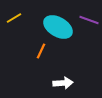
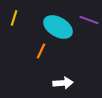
yellow line: rotated 42 degrees counterclockwise
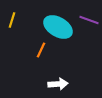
yellow line: moved 2 px left, 2 px down
orange line: moved 1 px up
white arrow: moved 5 px left, 1 px down
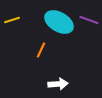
yellow line: rotated 56 degrees clockwise
cyan ellipse: moved 1 px right, 5 px up
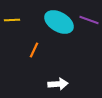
yellow line: rotated 14 degrees clockwise
orange line: moved 7 px left
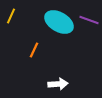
yellow line: moved 1 px left, 4 px up; rotated 63 degrees counterclockwise
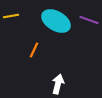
yellow line: rotated 56 degrees clockwise
cyan ellipse: moved 3 px left, 1 px up
white arrow: rotated 72 degrees counterclockwise
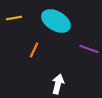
yellow line: moved 3 px right, 2 px down
purple line: moved 29 px down
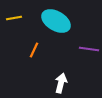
purple line: rotated 12 degrees counterclockwise
white arrow: moved 3 px right, 1 px up
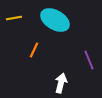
cyan ellipse: moved 1 px left, 1 px up
purple line: moved 11 px down; rotated 60 degrees clockwise
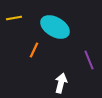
cyan ellipse: moved 7 px down
